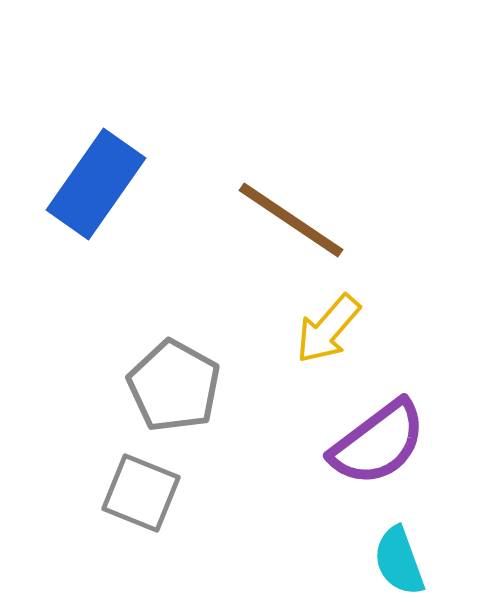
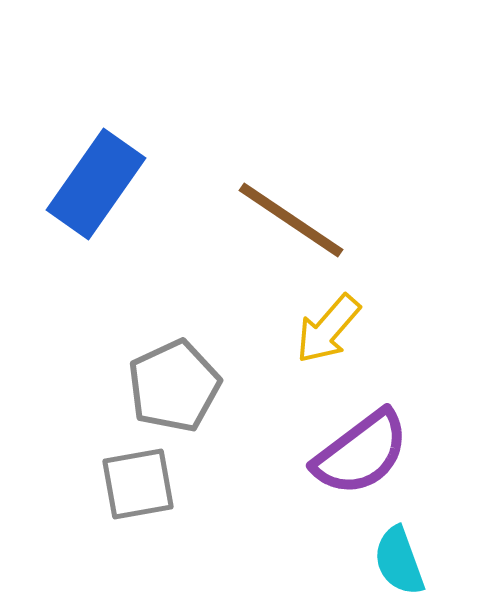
gray pentagon: rotated 18 degrees clockwise
purple semicircle: moved 17 px left, 10 px down
gray square: moved 3 px left, 9 px up; rotated 32 degrees counterclockwise
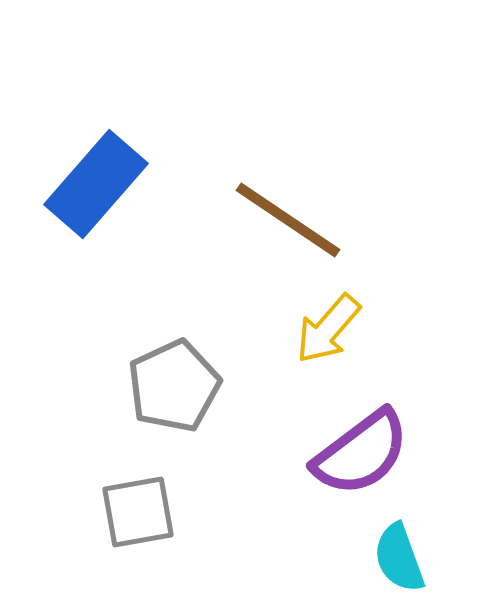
blue rectangle: rotated 6 degrees clockwise
brown line: moved 3 px left
gray square: moved 28 px down
cyan semicircle: moved 3 px up
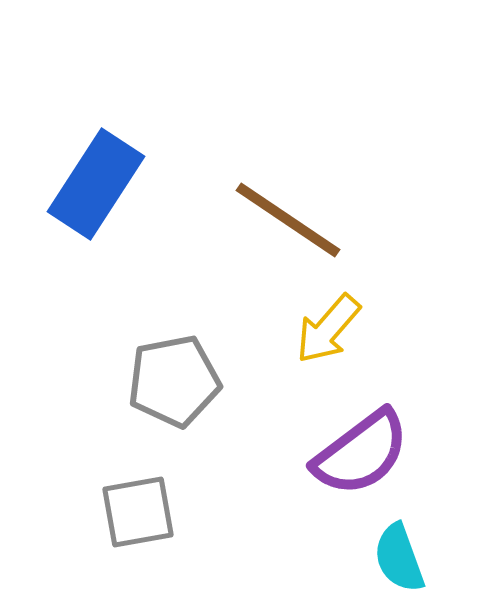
blue rectangle: rotated 8 degrees counterclockwise
gray pentagon: moved 5 px up; rotated 14 degrees clockwise
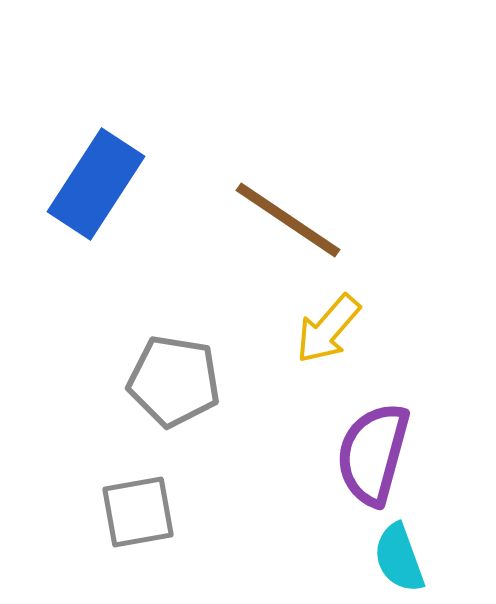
gray pentagon: rotated 20 degrees clockwise
purple semicircle: moved 12 px right, 1 px down; rotated 142 degrees clockwise
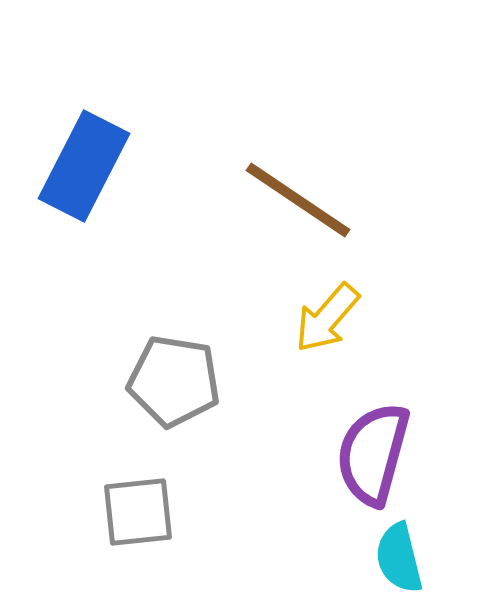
blue rectangle: moved 12 px left, 18 px up; rotated 6 degrees counterclockwise
brown line: moved 10 px right, 20 px up
yellow arrow: moved 1 px left, 11 px up
gray square: rotated 4 degrees clockwise
cyan semicircle: rotated 6 degrees clockwise
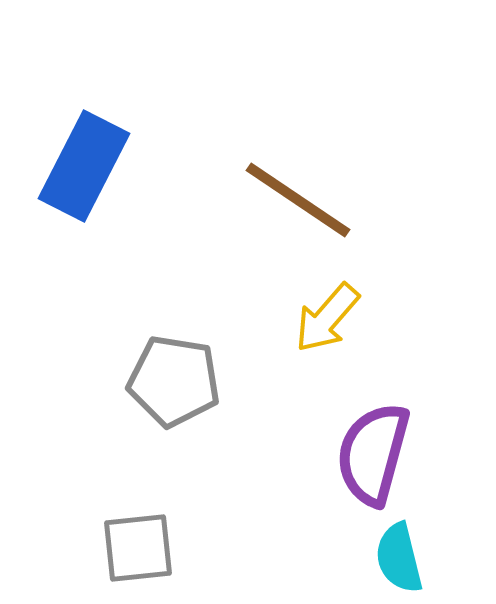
gray square: moved 36 px down
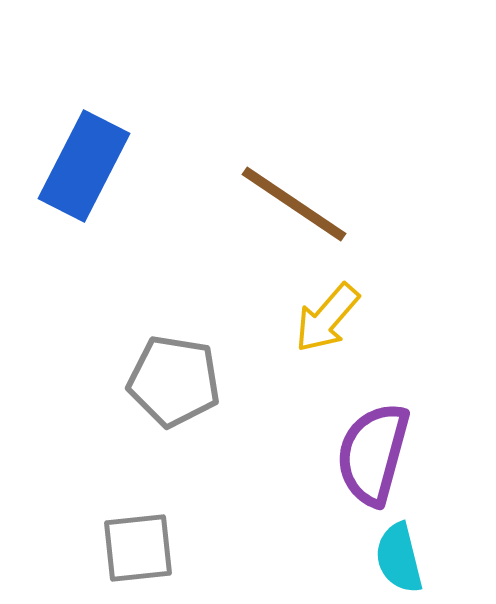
brown line: moved 4 px left, 4 px down
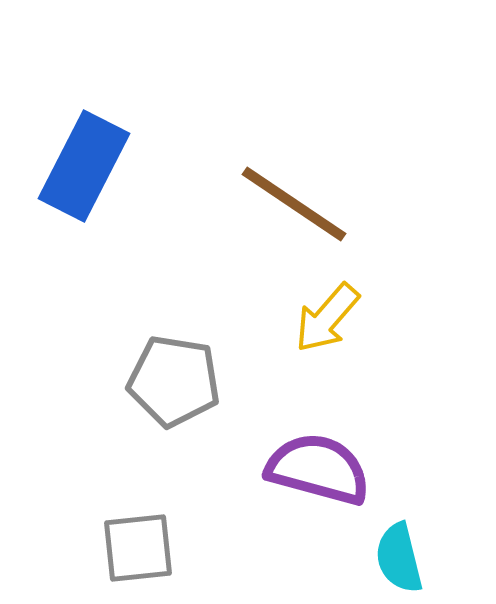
purple semicircle: moved 55 px left, 15 px down; rotated 90 degrees clockwise
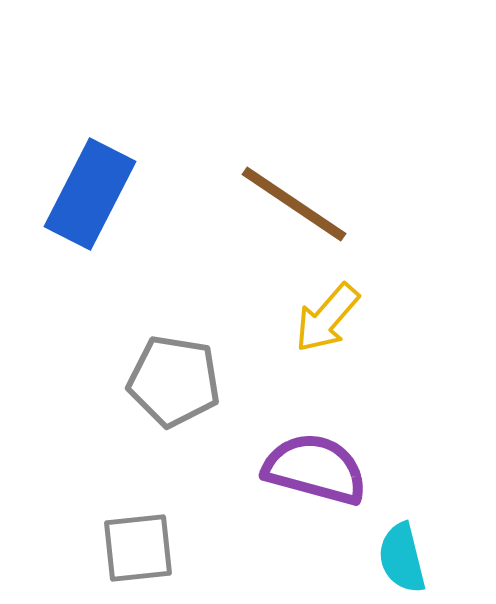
blue rectangle: moved 6 px right, 28 px down
purple semicircle: moved 3 px left
cyan semicircle: moved 3 px right
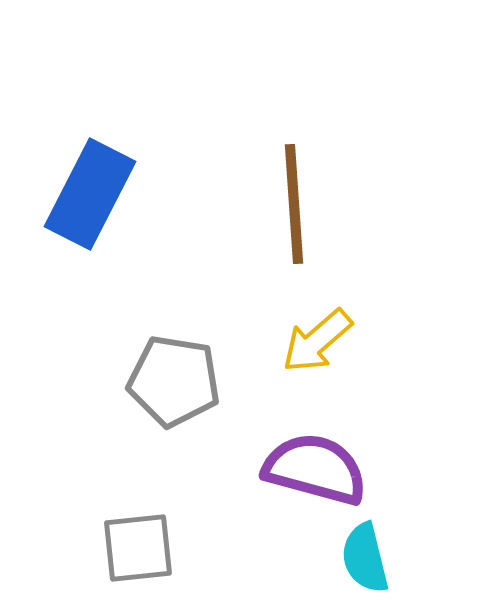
brown line: rotated 52 degrees clockwise
yellow arrow: moved 10 px left, 23 px down; rotated 8 degrees clockwise
cyan semicircle: moved 37 px left
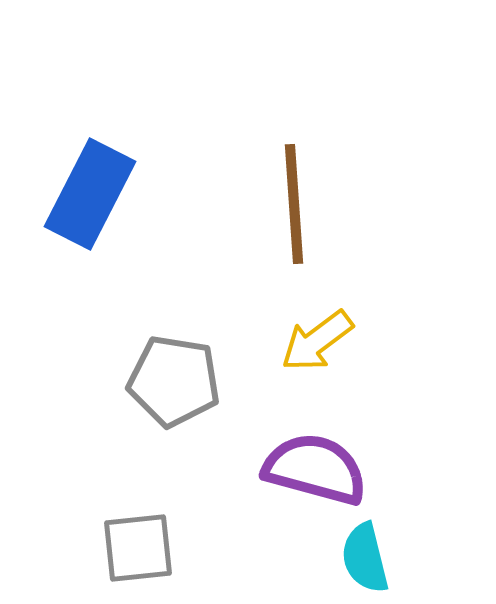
yellow arrow: rotated 4 degrees clockwise
